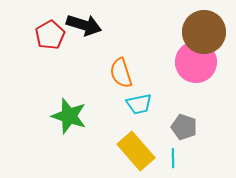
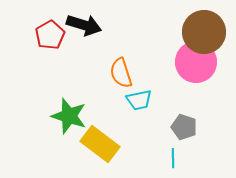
cyan trapezoid: moved 4 px up
yellow rectangle: moved 36 px left, 7 px up; rotated 12 degrees counterclockwise
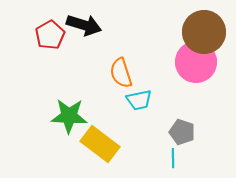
green star: rotated 15 degrees counterclockwise
gray pentagon: moved 2 px left, 5 px down
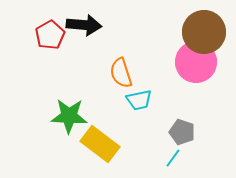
black arrow: rotated 12 degrees counterclockwise
cyan line: rotated 36 degrees clockwise
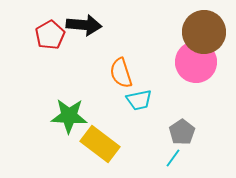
gray pentagon: rotated 20 degrees clockwise
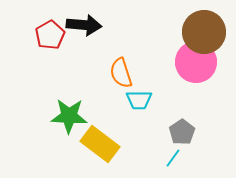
cyan trapezoid: rotated 12 degrees clockwise
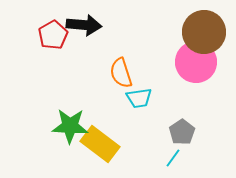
red pentagon: moved 3 px right
cyan trapezoid: moved 2 px up; rotated 8 degrees counterclockwise
green star: moved 1 px right, 10 px down
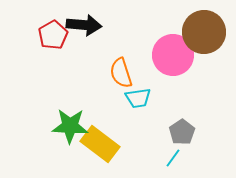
pink circle: moved 23 px left, 7 px up
cyan trapezoid: moved 1 px left
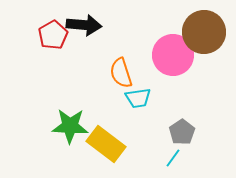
yellow rectangle: moved 6 px right
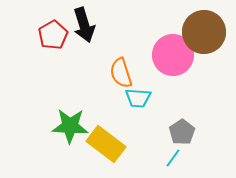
black arrow: rotated 68 degrees clockwise
cyan trapezoid: rotated 12 degrees clockwise
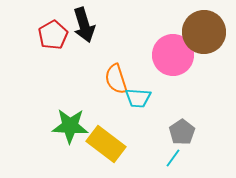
orange semicircle: moved 5 px left, 6 px down
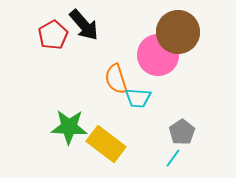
black arrow: rotated 24 degrees counterclockwise
brown circle: moved 26 px left
pink circle: moved 15 px left
green star: moved 1 px left, 1 px down
